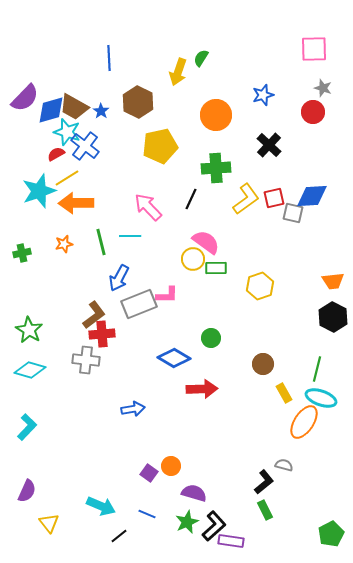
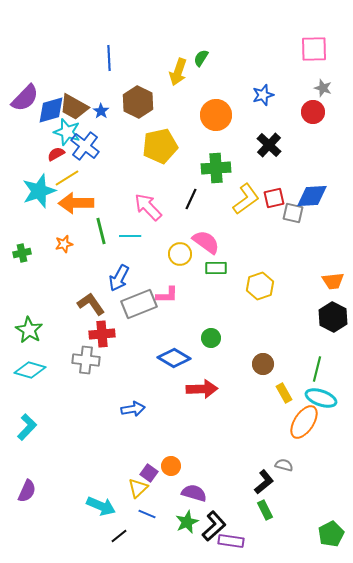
green line at (101, 242): moved 11 px up
yellow circle at (193, 259): moved 13 px left, 5 px up
brown L-shape at (94, 315): moved 3 px left, 11 px up; rotated 88 degrees counterclockwise
yellow triangle at (49, 523): moved 89 px right, 35 px up; rotated 25 degrees clockwise
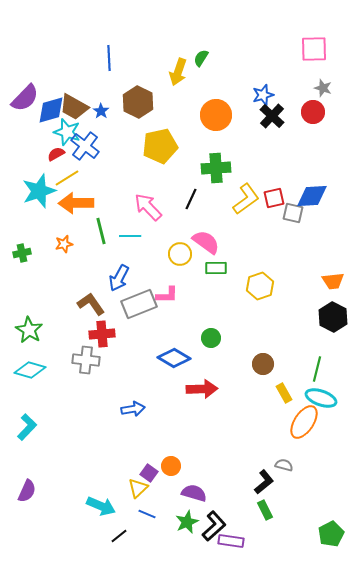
black cross at (269, 145): moved 3 px right, 29 px up
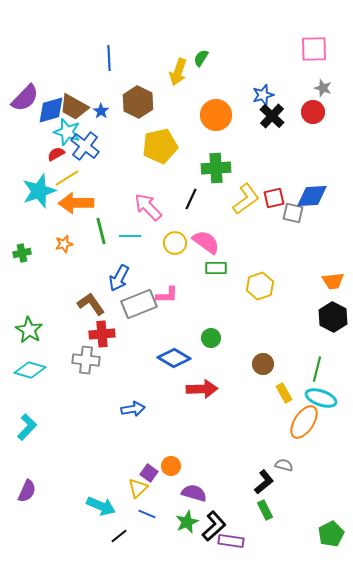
yellow circle at (180, 254): moved 5 px left, 11 px up
